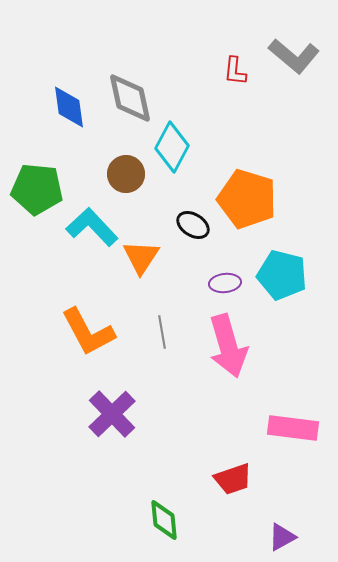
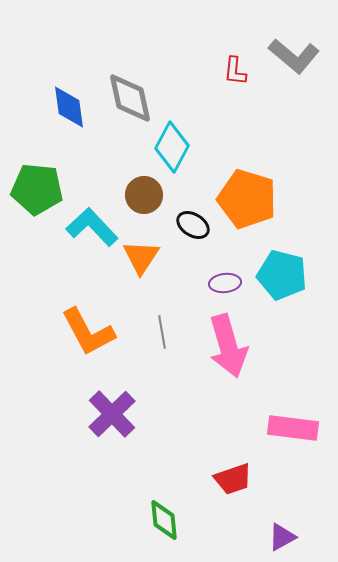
brown circle: moved 18 px right, 21 px down
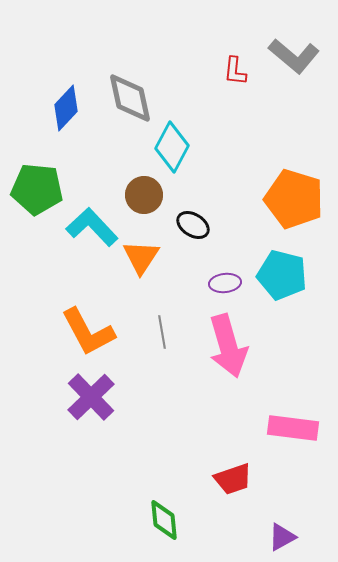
blue diamond: moved 3 px left, 1 px down; rotated 51 degrees clockwise
orange pentagon: moved 47 px right
purple cross: moved 21 px left, 17 px up
